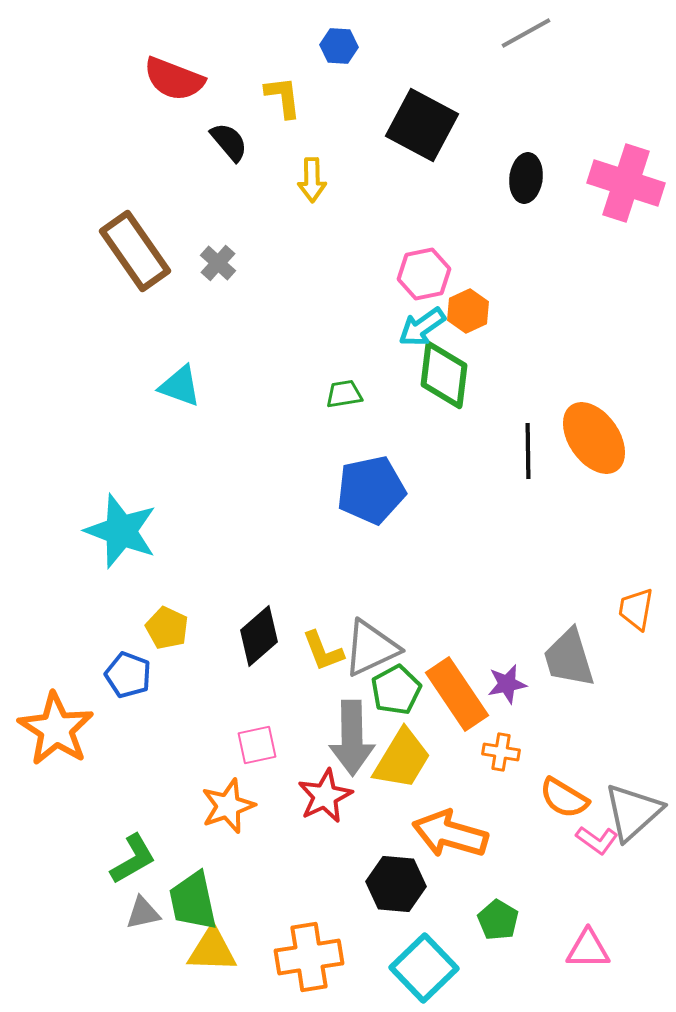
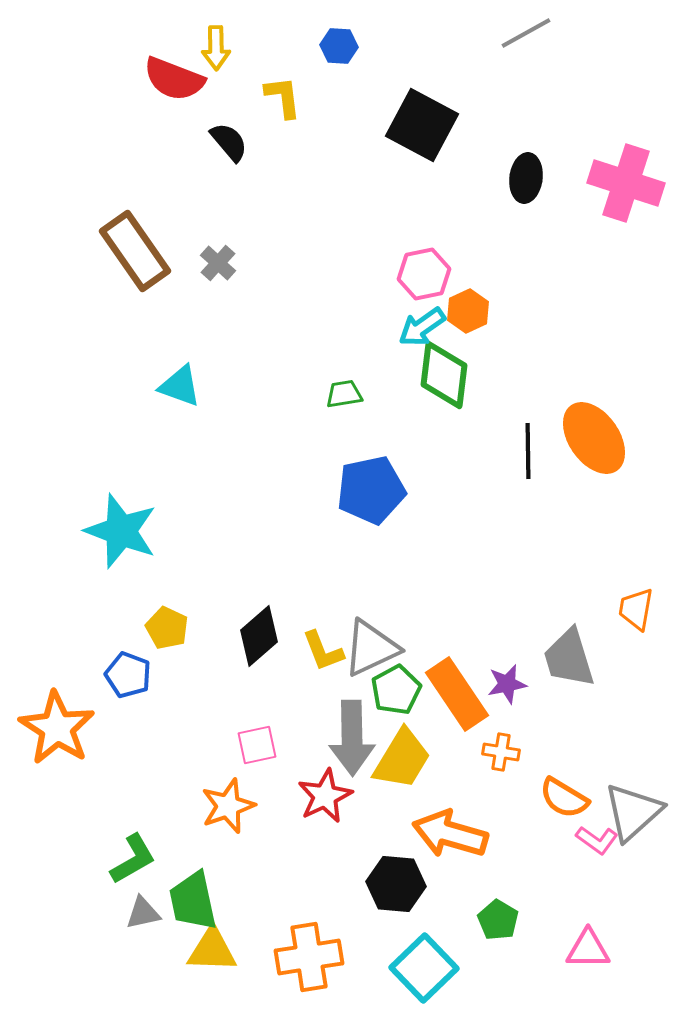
yellow arrow at (312, 180): moved 96 px left, 132 px up
orange star at (56, 729): moved 1 px right, 1 px up
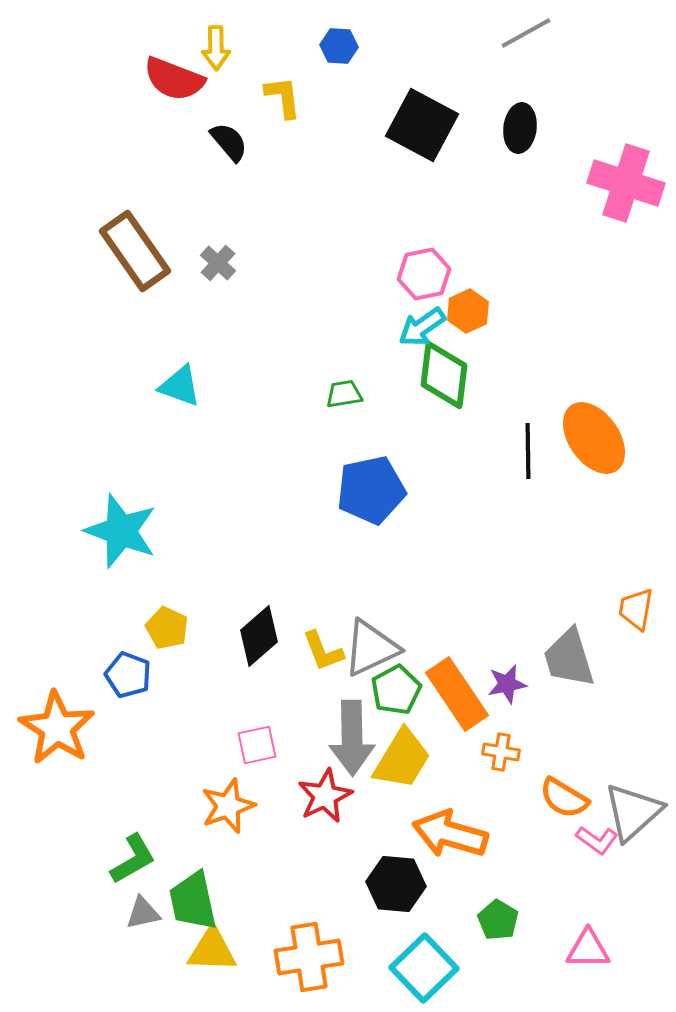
black ellipse at (526, 178): moved 6 px left, 50 px up
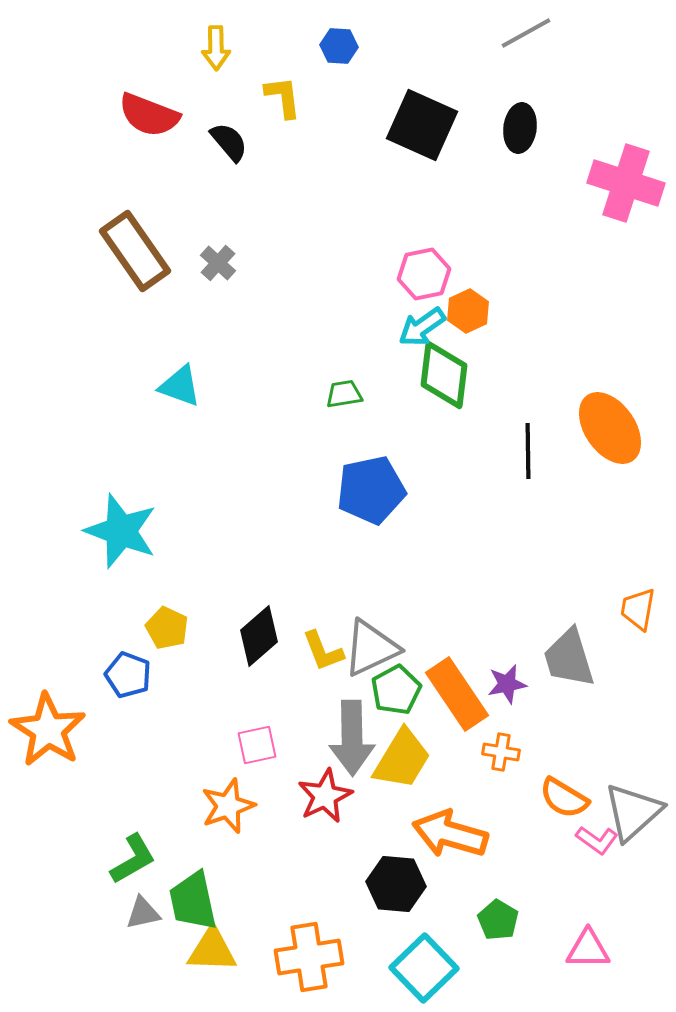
red semicircle at (174, 79): moved 25 px left, 36 px down
black square at (422, 125): rotated 4 degrees counterclockwise
orange ellipse at (594, 438): moved 16 px right, 10 px up
orange trapezoid at (636, 609): moved 2 px right
orange star at (57, 728): moved 9 px left, 2 px down
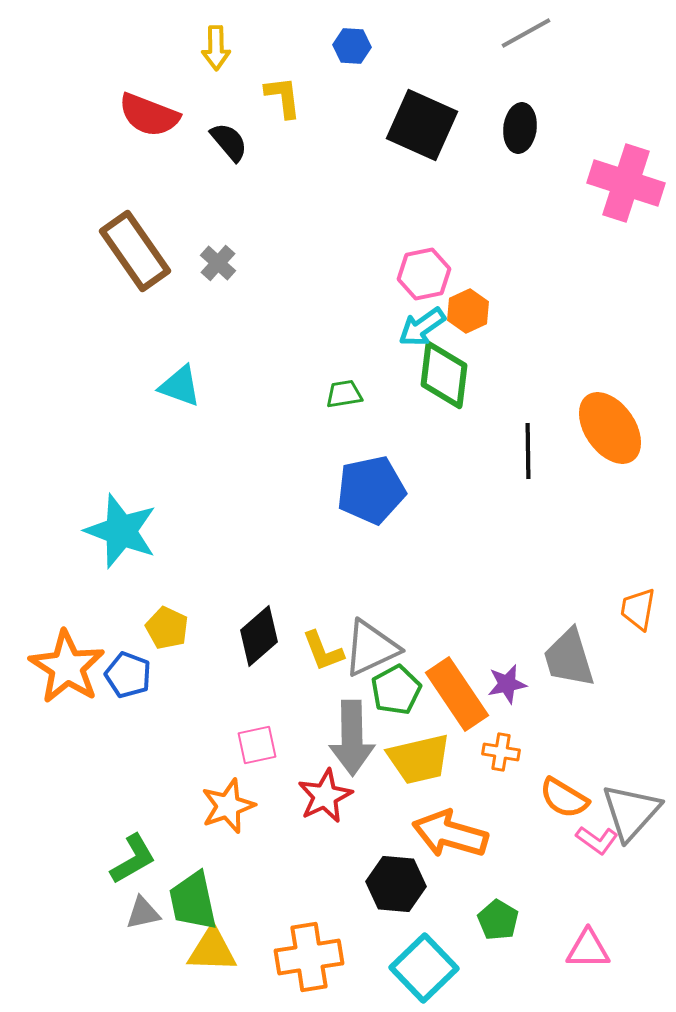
blue hexagon at (339, 46): moved 13 px right
orange star at (48, 730): moved 19 px right, 63 px up
yellow trapezoid at (402, 759): moved 17 px right; rotated 46 degrees clockwise
gray triangle at (633, 812): moved 2 px left; rotated 6 degrees counterclockwise
